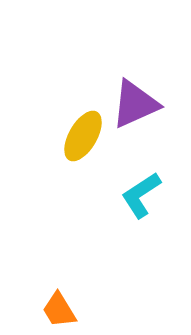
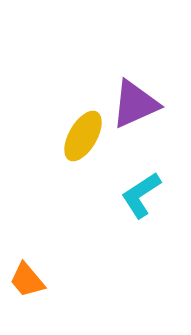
orange trapezoid: moved 32 px left, 30 px up; rotated 9 degrees counterclockwise
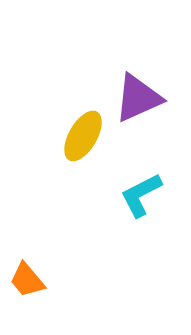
purple triangle: moved 3 px right, 6 px up
cyan L-shape: rotated 6 degrees clockwise
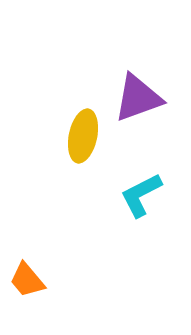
purple triangle: rotated 4 degrees clockwise
yellow ellipse: rotated 18 degrees counterclockwise
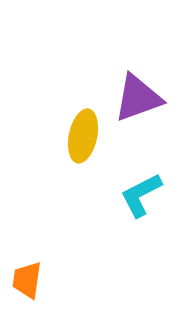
orange trapezoid: rotated 48 degrees clockwise
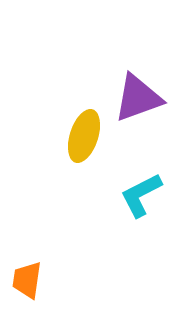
yellow ellipse: moved 1 px right; rotated 6 degrees clockwise
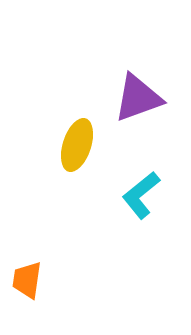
yellow ellipse: moved 7 px left, 9 px down
cyan L-shape: rotated 12 degrees counterclockwise
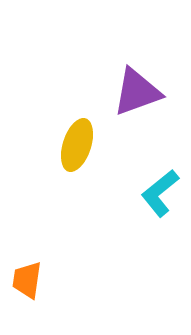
purple triangle: moved 1 px left, 6 px up
cyan L-shape: moved 19 px right, 2 px up
